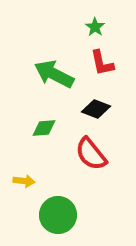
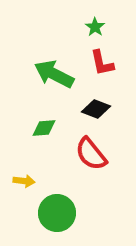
green circle: moved 1 px left, 2 px up
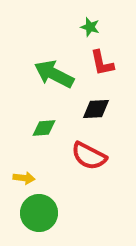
green star: moved 5 px left; rotated 18 degrees counterclockwise
black diamond: rotated 24 degrees counterclockwise
red semicircle: moved 2 px left, 2 px down; rotated 24 degrees counterclockwise
yellow arrow: moved 3 px up
green circle: moved 18 px left
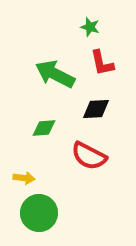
green arrow: moved 1 px right
